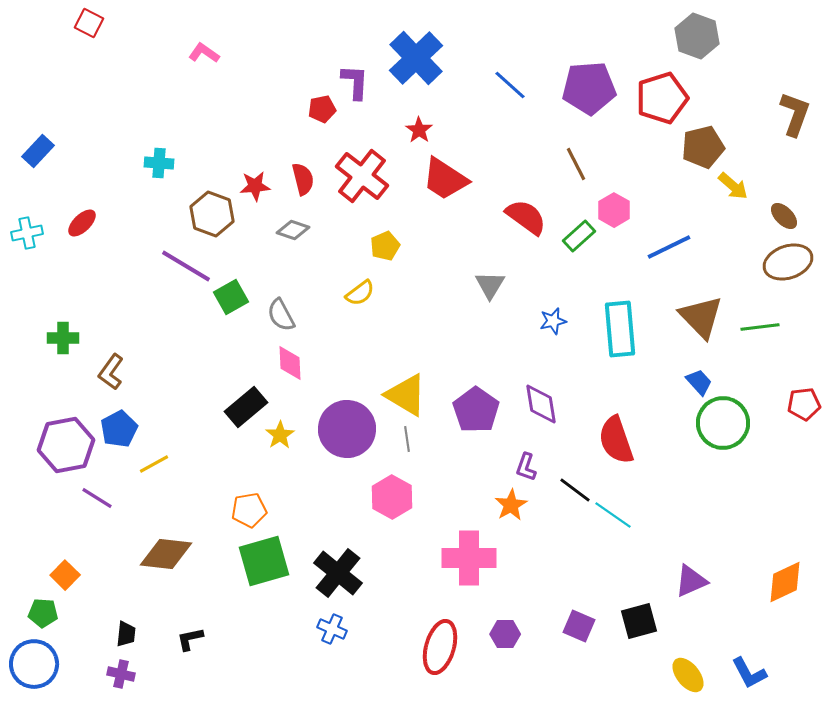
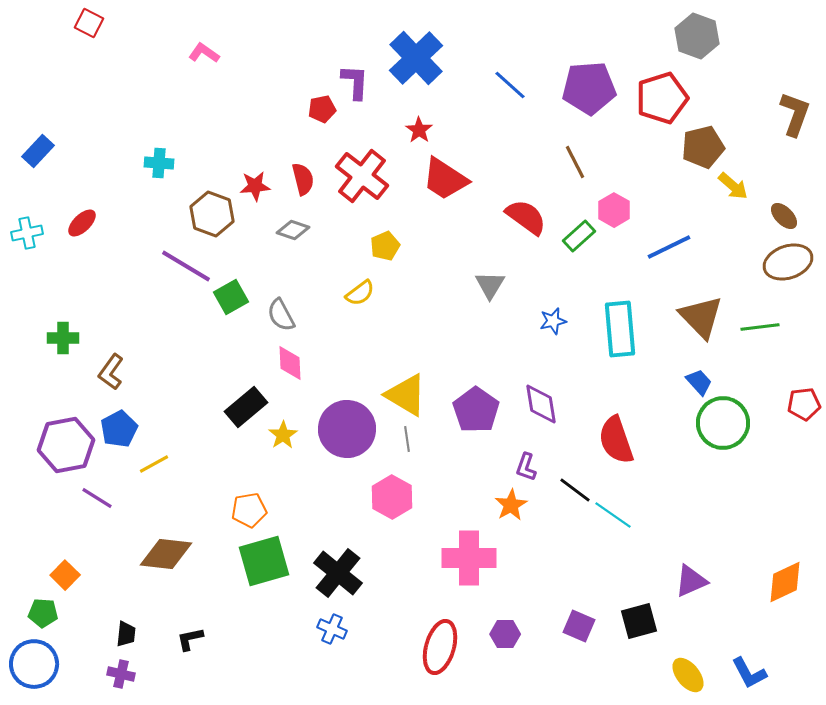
brown line at (576, 164): moved 1 px left, 2 px up
yellow star at (280, 435): moved 3 px right
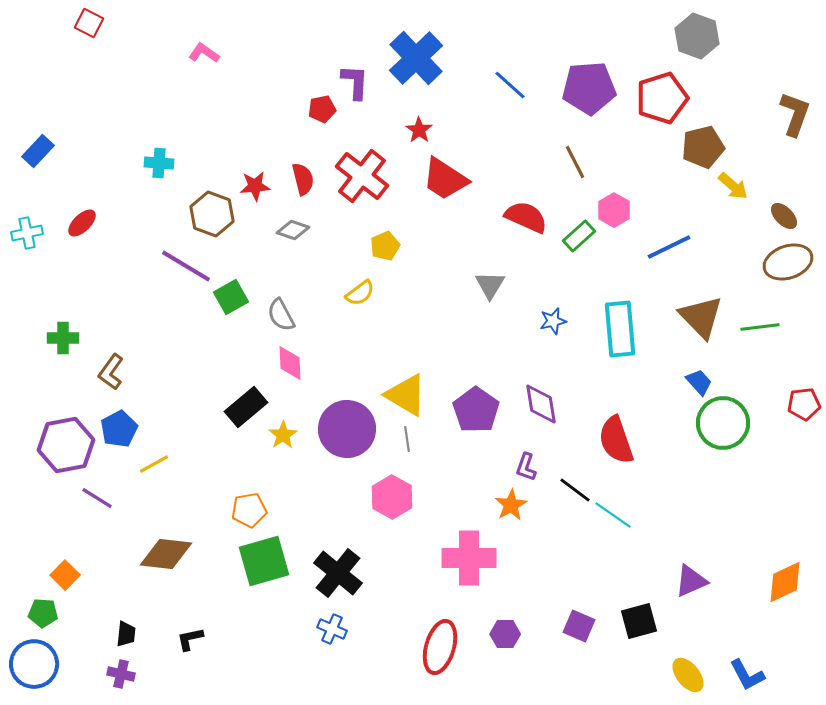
red semicircle at (526, 217): rotated 12 degrees counterclockwise
blue L-shape at (749, 673): moved 2 px left, 2 px down
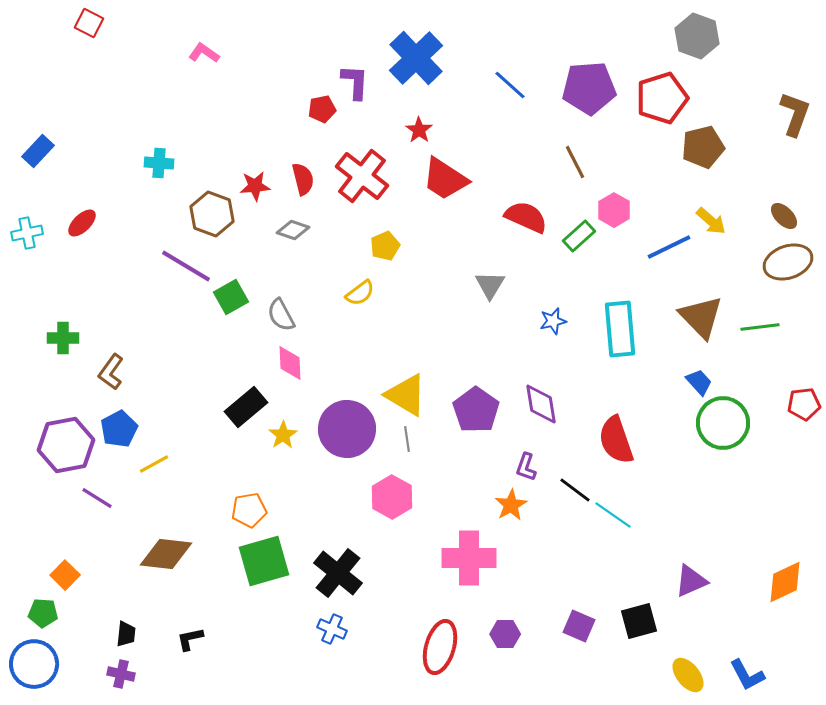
yellow arrow at (733, 186): moved 22 px left, 35 px down
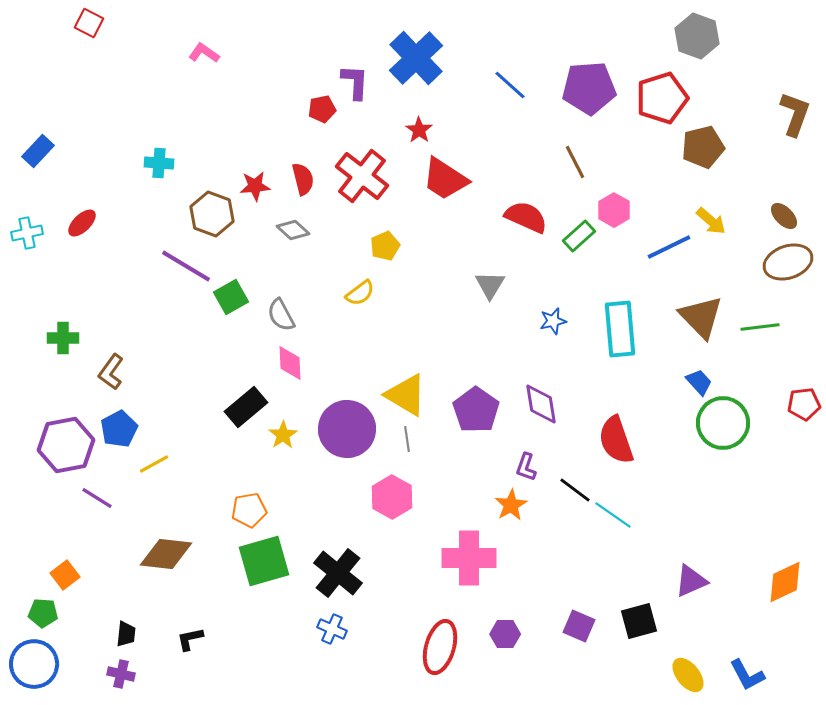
gray diamond at (293, 230): rotated 24 degrees clockwise
orange square at (65, 575): rotated 8 degrees clockwise
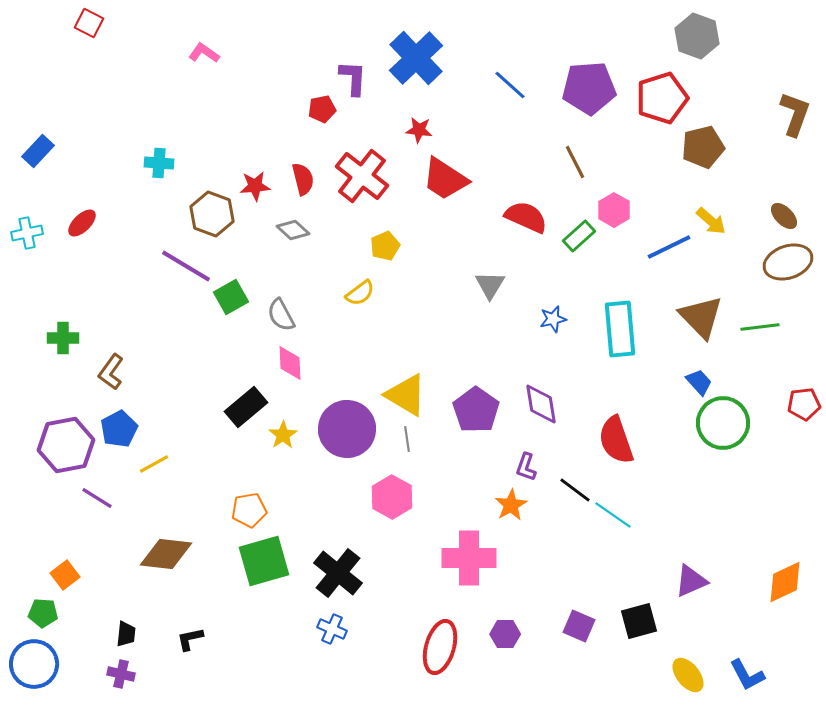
purple L-shape at (355, 82): moved 2 px left, 4 px up
red star at (419, 130): rotated 28 degrees counterclockwise
blue star at (553, 321): moved 2 px up
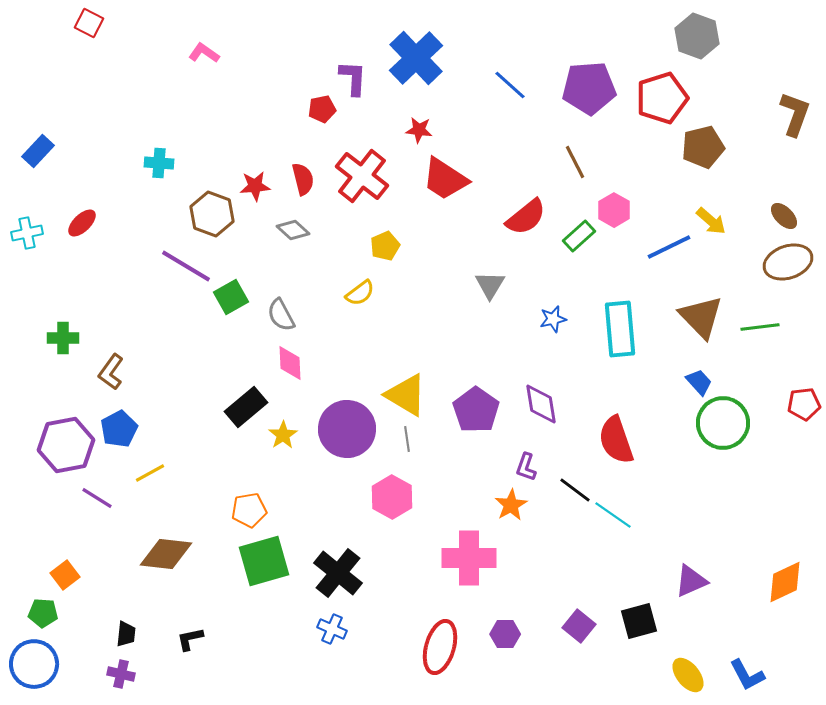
red semicircle at (526, 217): rotated 117 degrees clockwise
yellow line at (154, 464): moved 4 px left, 9 px down
purple square at (579, 626): rotated 16 degrees clockwise
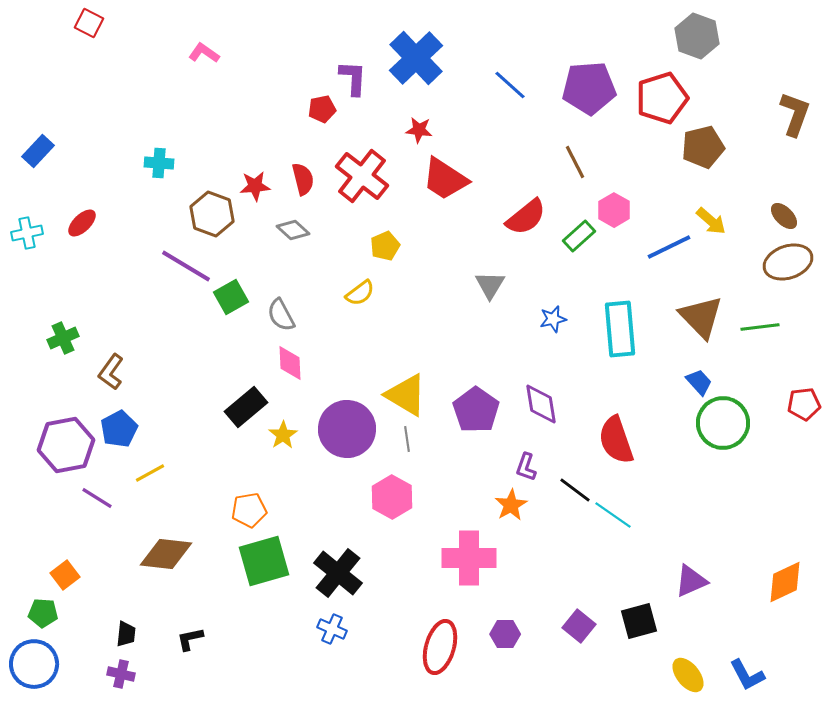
green cross at (63, 338): rotated 24 degrees counterclockwise
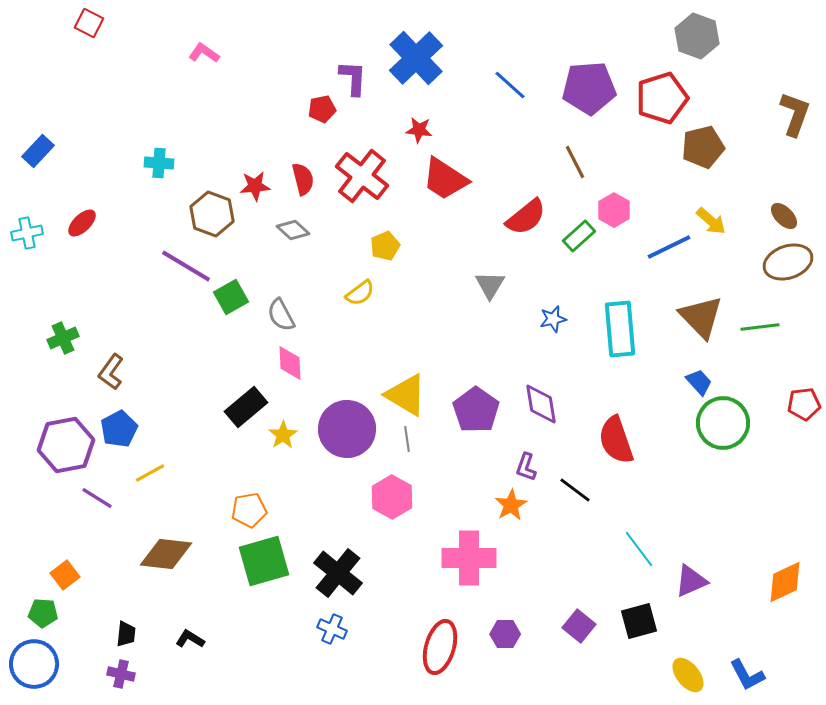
cyan line at (613, 515): moved 26 px right, 34 px down; rotated 18 degrees clockwise
black L-shape at (190, 639): rotated 44 degrees clockwise
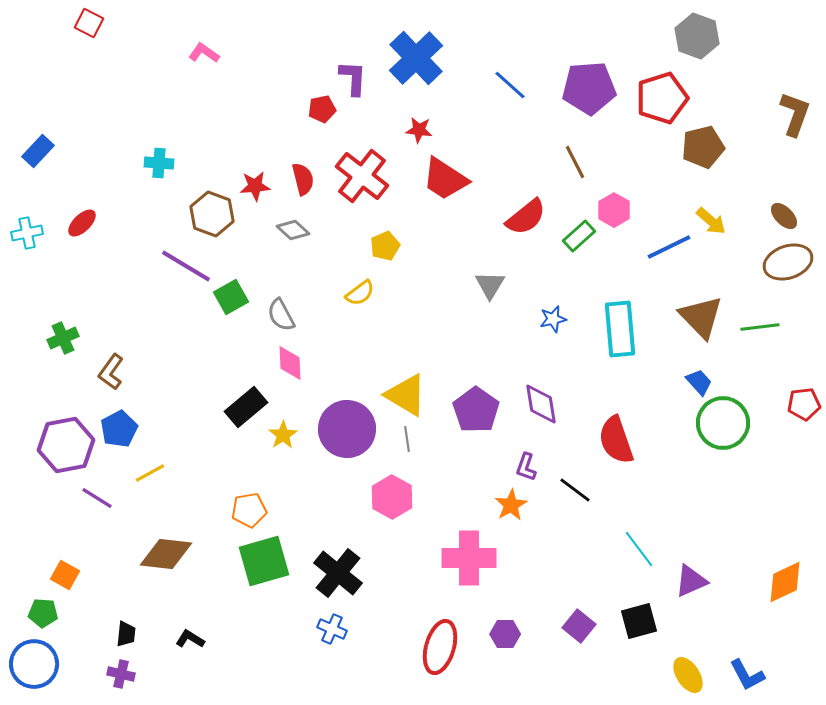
orange square at (65, 575): rotated 24 degrees counterclockwise
yellow ellipse at (688, 675): rotated 6 degrees clockwise
